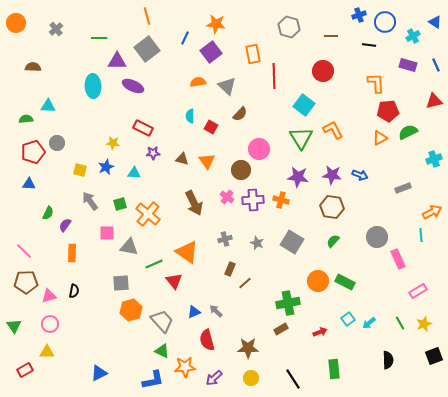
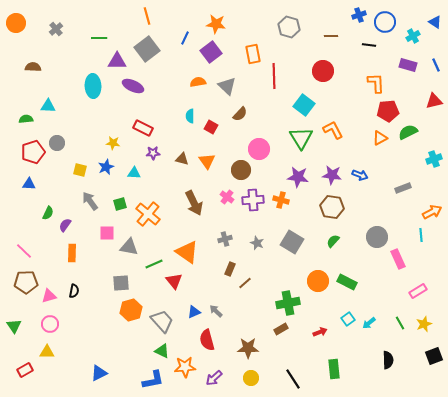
green rectangle at (345, 282): moved 2 px right
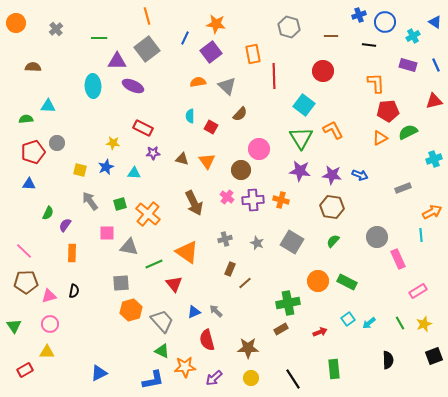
purple star at (298, 177): moved 2 px right, 6 px up
red triangle at (174, 281): moved 3 px down
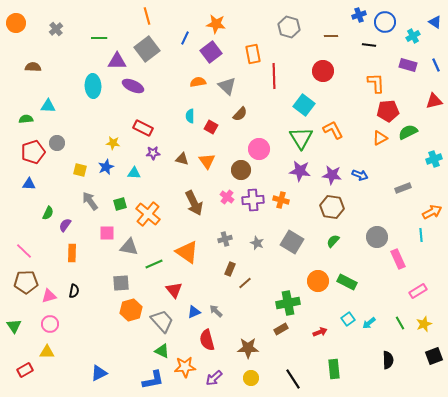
red triangle at (174, 284): moved 6 px down
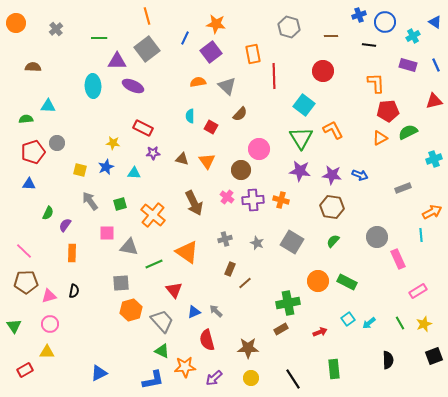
orange cross at (148, 214): moved 5 px right, 1 px down
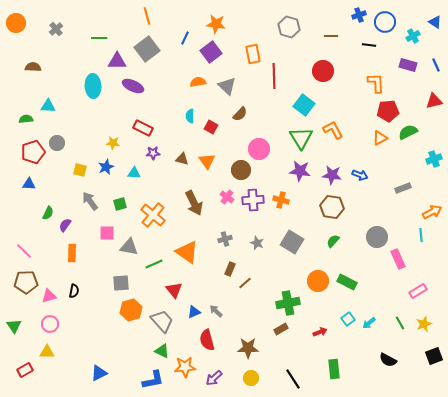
black semicircle at (388, 360): rotated 120 degrees clockwise
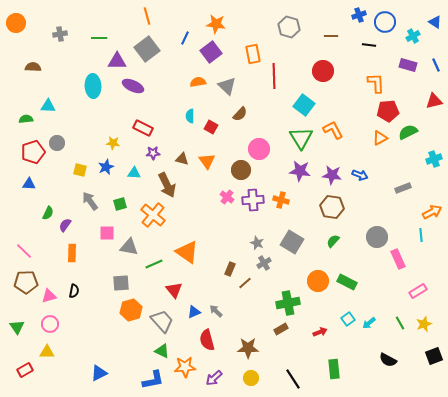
gray cross at (56, 29): moved 4 px right, 5 px down; rotated 32 degrees clockwise
brown arrow at (194, 203): moved 27 px left, 18 px up
gray cross at (225, 239): moved 39 px right, 24 px down; rotated 16 degrees counterclockwise
green triangle at (14, 326): moved 3 px right, 1 px down
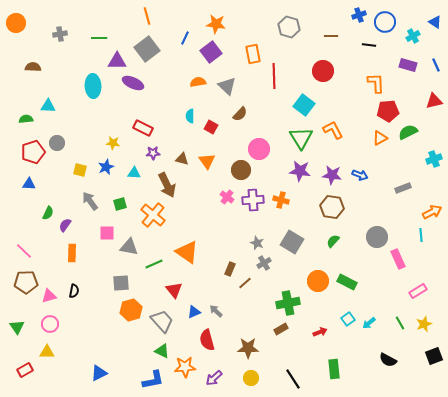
purple ellipse at (133, 86): moved 3 px up
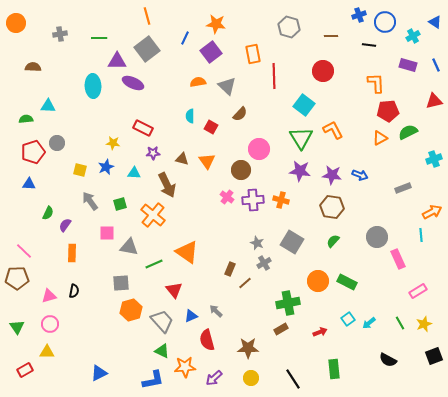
brown pentagon at (26, 282): moved 9 px left, 4 px up
blue triangle at (194, 312): moved 3 px left, 4 px down
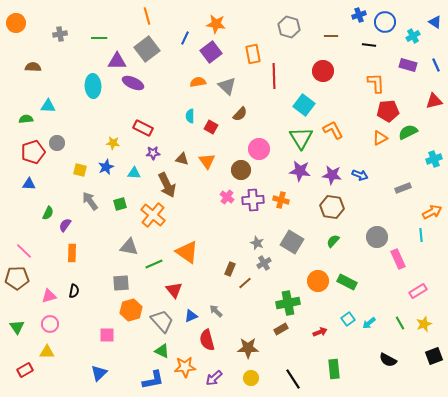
pink square at (107, 233): moved 102 px down
blue triangle at (99, 373): rotated 18 degrees counterclockwise
